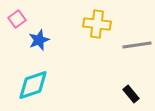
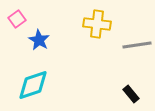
blue star: rotated 20 degrees counterclockwise
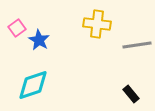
pink square: moved 9 px down
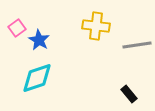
yellow cross: moved 1 px left, 2 px down
cyan diamond: moved 4 px right, 7 px up
black rectangle: moved 2 px left
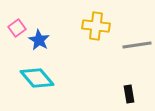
cyan diamond: rotated 68 degrees clockwise
black rectangle: rotated 30 degrees clockwise
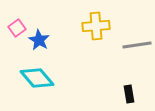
yellow cross: rotated 12 degrees counterclockwise
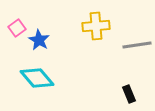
black rectangle: rotated 12 degrees counterclockwise
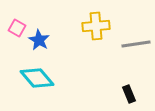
pink square: rotated 24 degrees counterclockwise
gray line: moved 1 px left, 1 px up
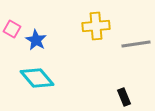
pink square: moved 5 px left, 1 px down
blue star: moved 3 px left
black rectangle: moved 5 px left, 3 px down
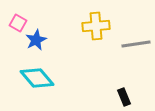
pink square: moved 6 px right, 6 px up
blue star: rotated 15 degrees clockwise
